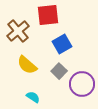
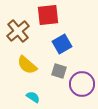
gray square: rotated 28 degrees counterclockwise
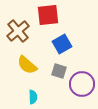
cyan semicircle: rotated 56 degrees clockwise
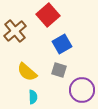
red square: rotated 35 degrees counterclockwise
brown cross: moved 3 px left
yellow semicircle: moved 7 px down
gray square: moved 1 px up
purple circle: moved 6 px down
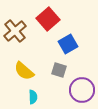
red square: moved 4 px down
blue square: moved 6 px right
yellow semicircle: moved 3 px left, 1 px up
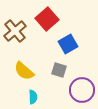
red square: moved 1 px left
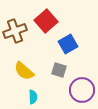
red square: moved 1 px left, 2 px down
brown cross: rotated 20 degrees clockwise
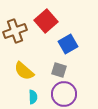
purple circle: moved 18 px left, 4 px down
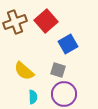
brown cross: moved 9 px up
gray square: moved 1 px left
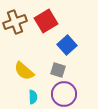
red square: rotated 10 degrees clockwise
blue square: moved 1 px left, 1 px down; rotated 12 degrees counterclockwise
